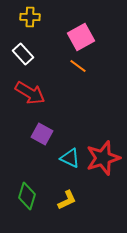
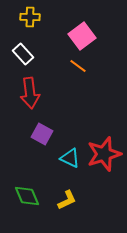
pink square: moved 1 px right, 1 px up; rotated 8 degrees counterclockwise
red arrow: rotated 52 degrees clockwise
red star: moved 1 px right, 4 px up
green diamond: rotated 40 degrees counterclockwise
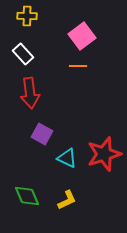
yellow cross: moved 3 px left, 1 px up
orange line: rotated 36 degrees counterclockwise
cyan triangle: moved 3 px left
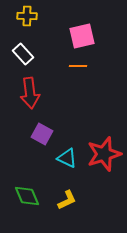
pink square: rotated 24 degrees clockwise
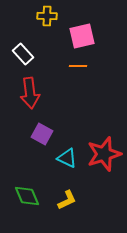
yellow cross: moved 20 px right
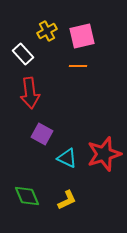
yellow cross: moved 15 px down; rotated 30 degrees counterclockwise
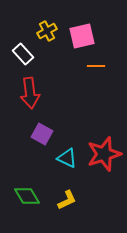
orange line: moved 18 px right
green diamond: rotated 8 degrees counterclockwise
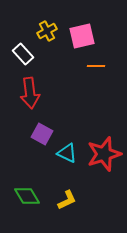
cyan triangle: moved 5 px up
